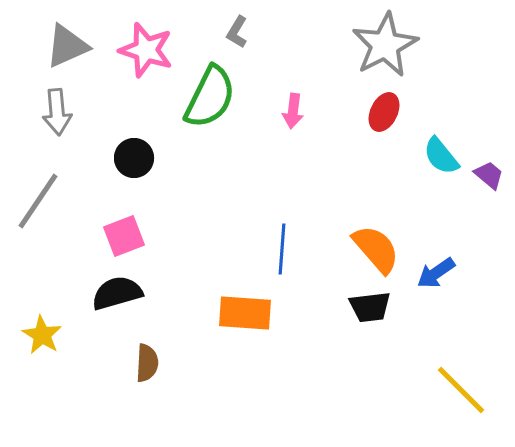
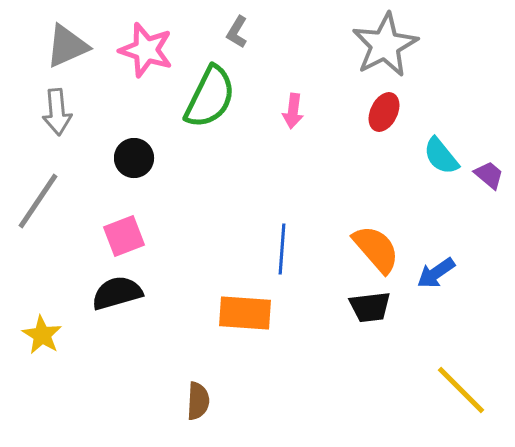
brown semicircle: moved 51 px right, 38 px down
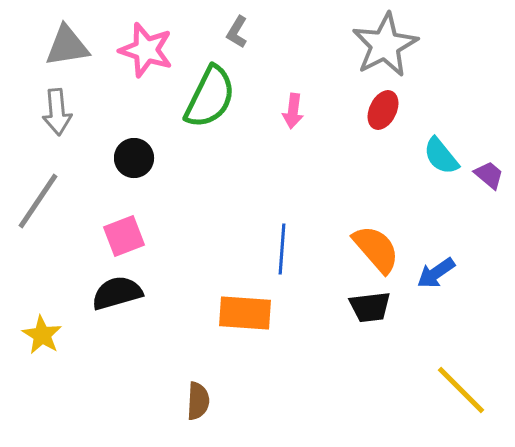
gray triangle: rotated 15 degrees clockwise
red ellipse: moved 1 px left, 2 px up
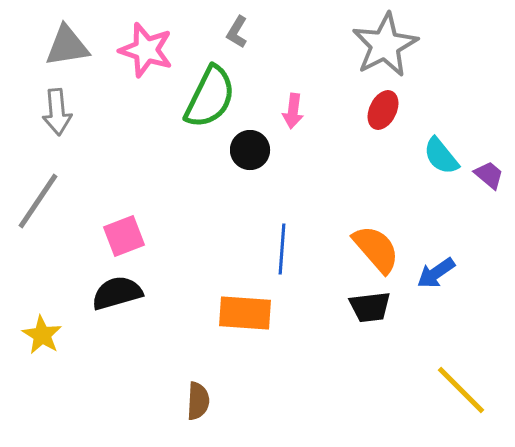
black circle: moved 116 px right, 8 px up
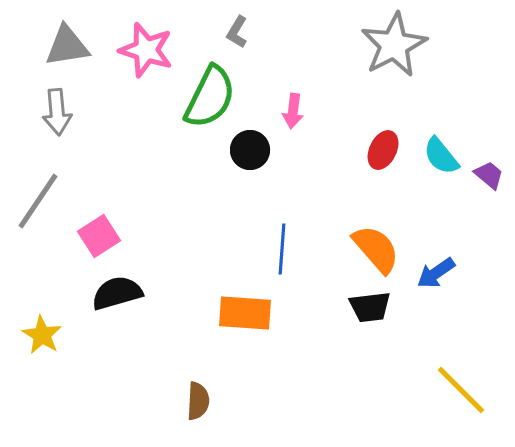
gray star: moved 9 px right
red ellipse: moved 40 px down
pink square: moved 25 px left; rotated 12 degrees counterclockwise
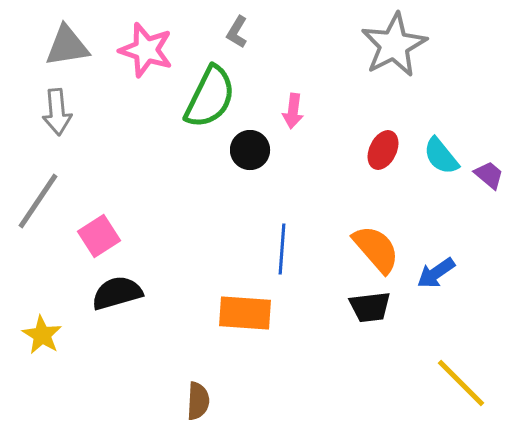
yellow line: moved 7 px up
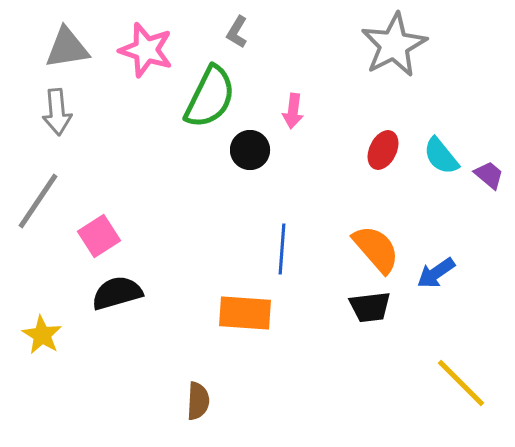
gray triangle: moved 2 px down
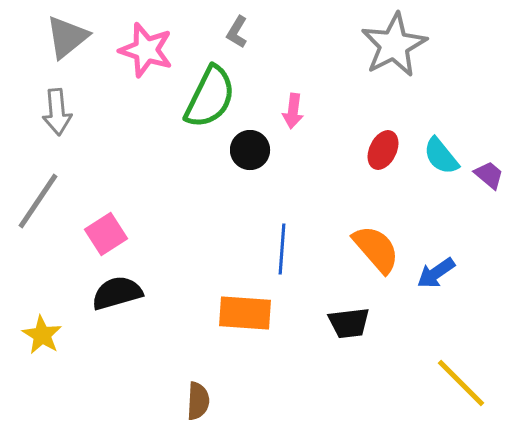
gray triangle: moved 11 px up; rotated 30 degrees counterclockwise
pink square: moved 7 px right, 2 px up
black trapezoid: moved 21 px left, 16 px down
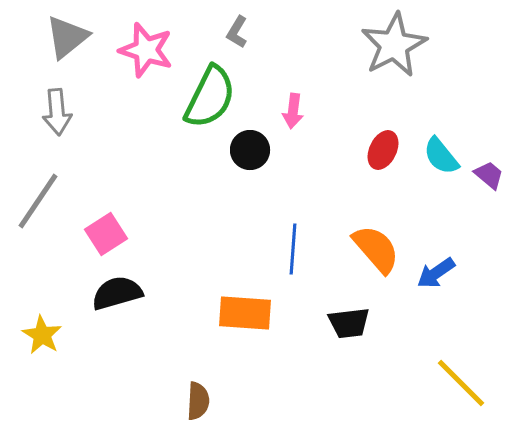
blue line: moved 11 px right
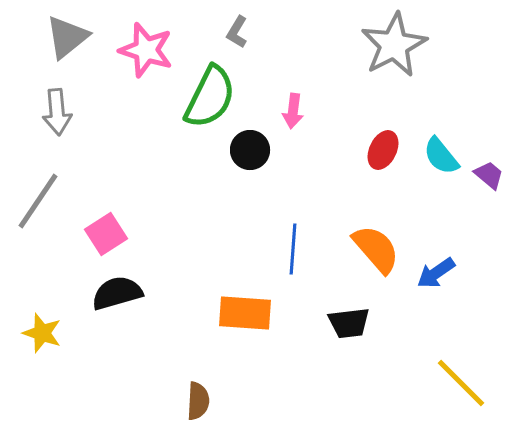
yellow star: moved 2 px up; rotated 12 degrees counterclockwise
